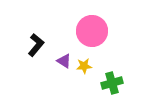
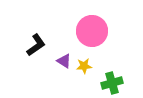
black L-shape: rotated 15 degrees clockwise
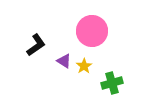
yellow star: rotated 28 degrees counterclockwise
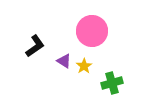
black L-shape: moved 1 px left, 1 px down
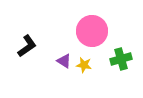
black L-shape: moved 8 px left
yellow star: moved 1 px up; rotated 28 degrees counterclockwise
green cross: moved 9 px right, 24 px up
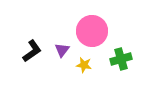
black L-shape: moved 5 px right, 5 px down
purple triangle: moved 2 px left, 11 px up; rotated 35 degrees clockwise
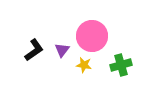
pink circle: moved 5 px down
black L-shape: moved 2 px right, 1 px up
green cross: moved 6 px down
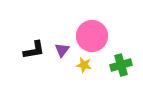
black L-shape: rotated 25 degrees clockwise
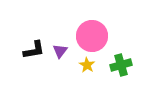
purple triangle: moved 2 px left, 1 px down
yellow star: moved 3 px right; rotated 21 degrees clockwise
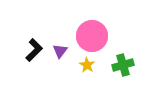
black L-shape: rotated 35 degrees counterclockwise
green cross: moved 2 px right
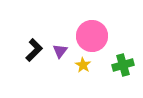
yellow star: moved 4 px left
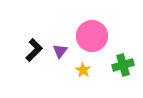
yellow star: moved 5 px down
